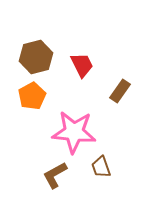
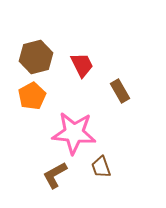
brown rectangle: rotated 65 degrees counterclockwise
pink star: moved 1 px down
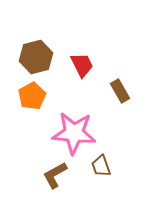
brown trapezoid: moved 1 px up
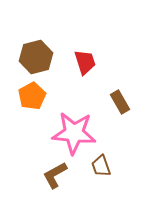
red trapezoid: moved 3 px right, 3 px up; rotated 8 degrees clockwise
brown rectangle: moved 11 px down
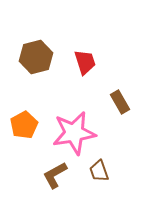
orange pentagon: moved 8 px left, 29 px down
pink star: rotated 15 degrees counterclockwise
brown trapezoid: moved 2 px left, 5 px down
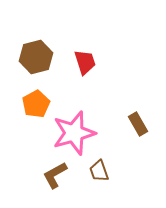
brown rectangle: moved 18 px right, 22 px down
orange pentagon: moved 12 px right, 21 px up
pink star: rotated 6 degrees counterclockwise
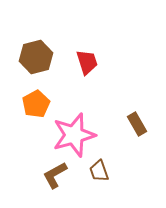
red trapezoid: moved 2 px right
brown rectangle: moved 1 px left
pink star: moved 2 px down
